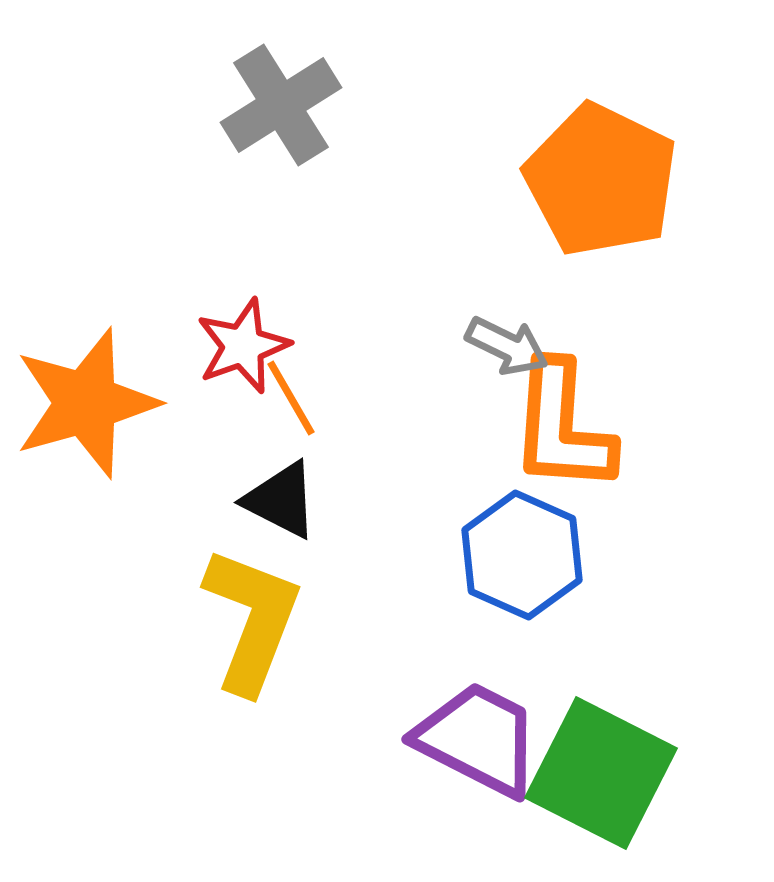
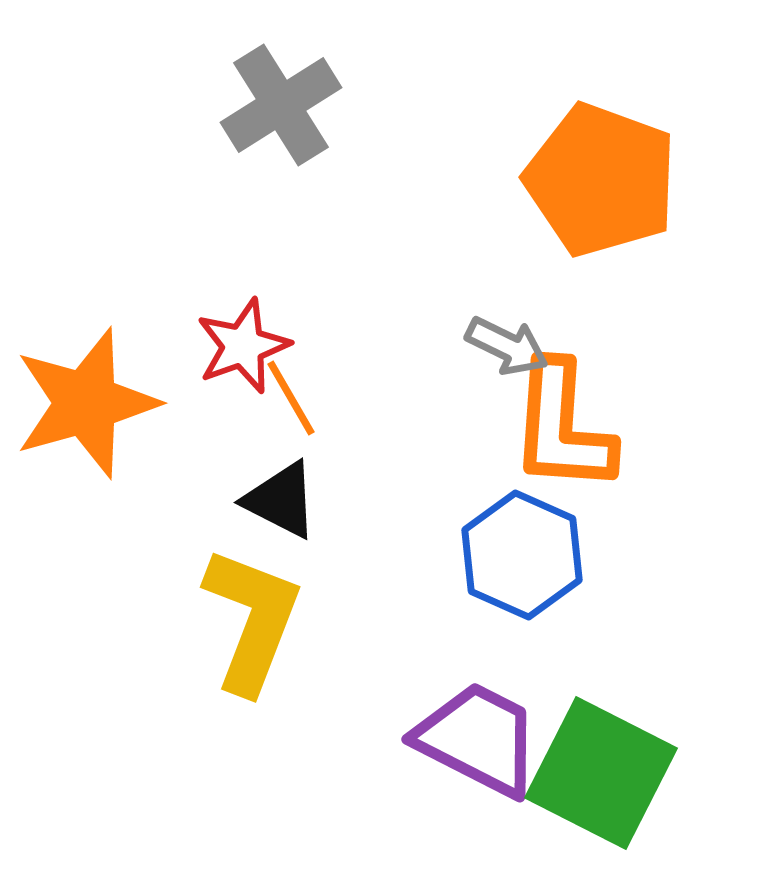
orange pentagon: rotated 6 degrees counterclockwise
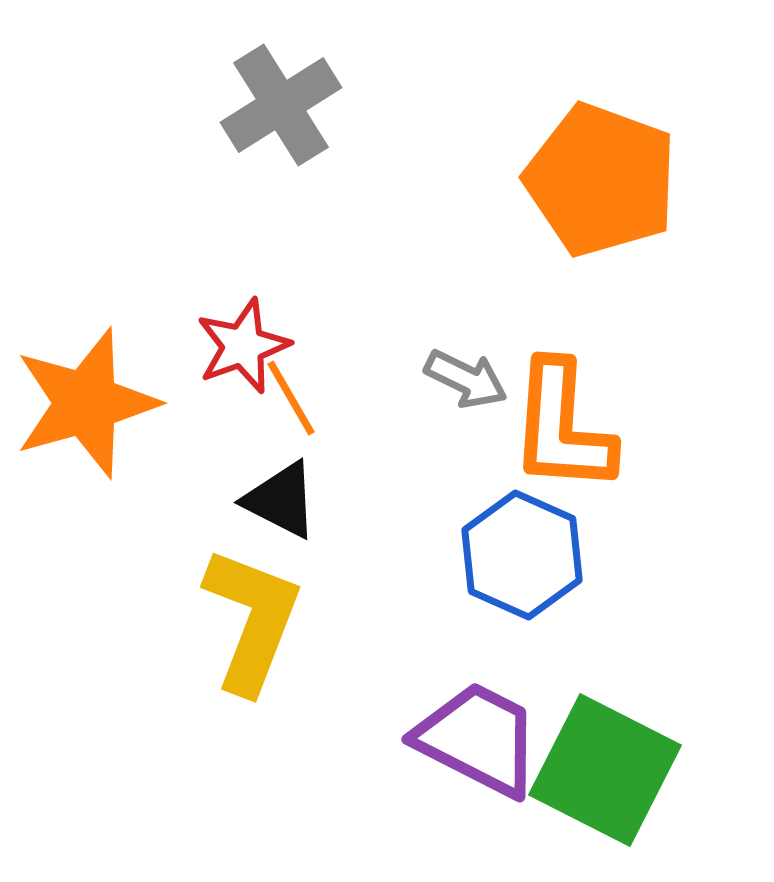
gray arrow: moved 41 px left, 33 px down
green square: moved 4 px right, 3 px up
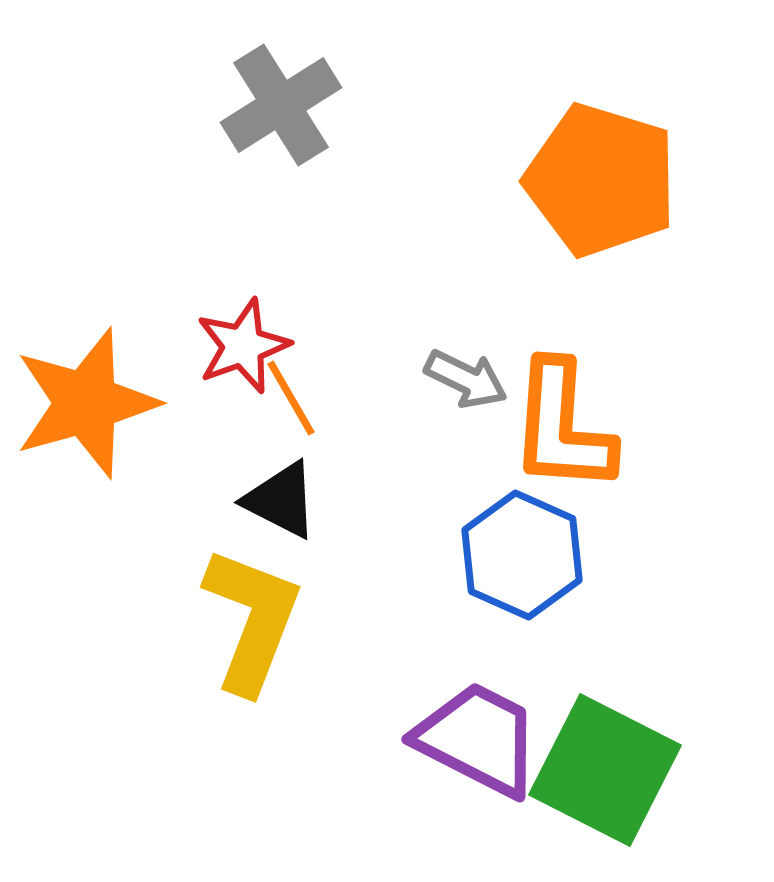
orange pentagon: rotated 3 degrees counterclockwise
